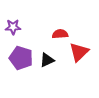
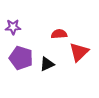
red semicircle: moved 1 px left
black triangle: moved 4 px down
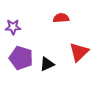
red semicircle: moved 2 px right, 16 px up
